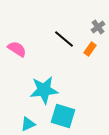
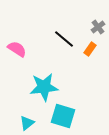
cyan star: moved 3 px up
cyan triangle: moved 1 px left, 1 px up; rotated 14 degrees counterclockwise
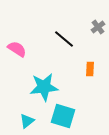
orange rectangle: moved 20 px down; rotated 32 degrees counterclockwise
cyan triangle: moved 2 px up
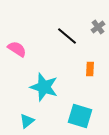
black line: moved 3 px right, 3 px up
cyan star: rotated 24 degrees clockwise
cyan square: moved 17 px right
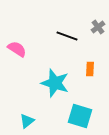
black line: rotated 20 degrees counterclockwise
cyan star: moved 11 px right, 4 px up
